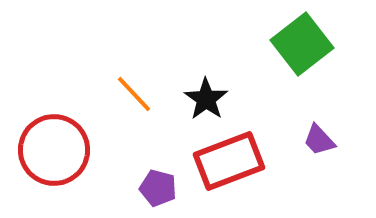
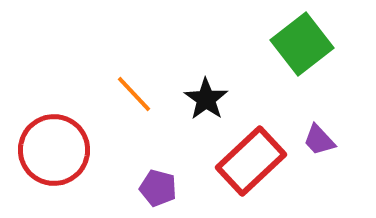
red rectangle: moved 22 px right; rotated 22 degrees counterclockwise
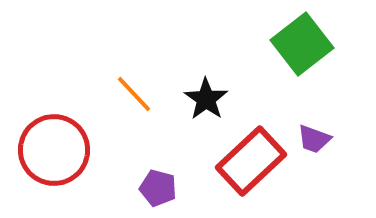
purple trapezoid: moved 5 px left, 1 px up; rotated 27 degrees counterclockwise
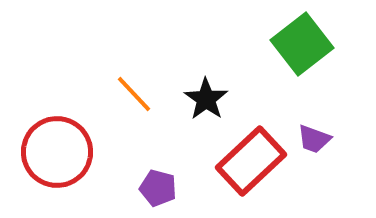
red circle: moved 3 px right, 2 px down
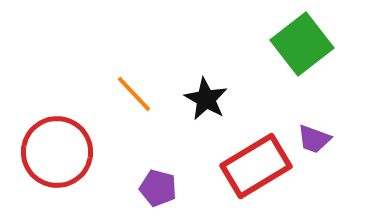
black star: rotated 6 degrees counterclockwise
red rectangle: moved 5 px right, 5 px down; rotated 12 degrees clockwise
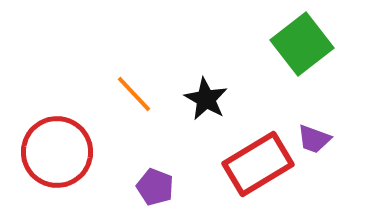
red rectangle: moved 2 px right, 2 px up
purple pentagon: moved 3 px left, 1 px up; rotated 6 degrees clockwise
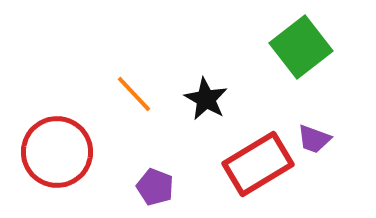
green square: moved 1 px left, 3 px down
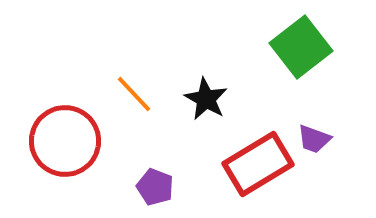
red circle: moved 8 px right, 11 px up
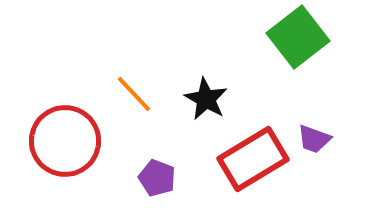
green square: moved 3 px left, 10 px up
red rectangle: moved 5 px left, 5 px up
purple pentagon: moved 2 px right, 9 px up
